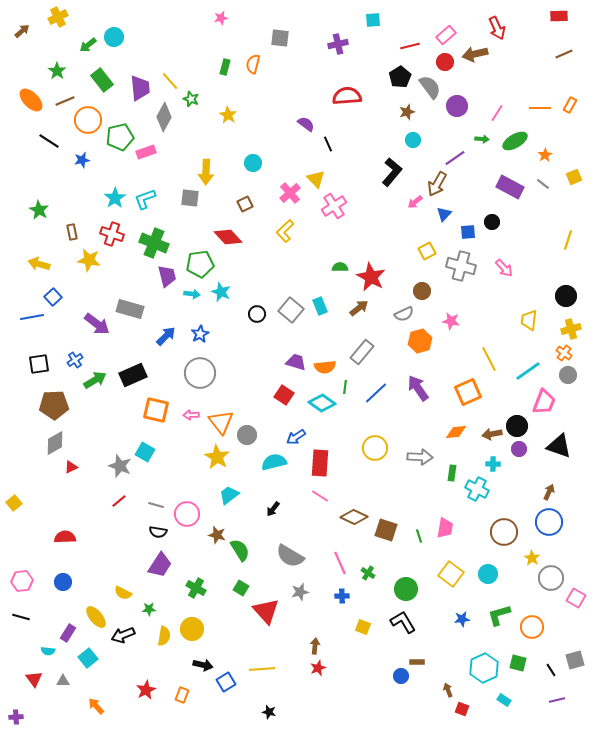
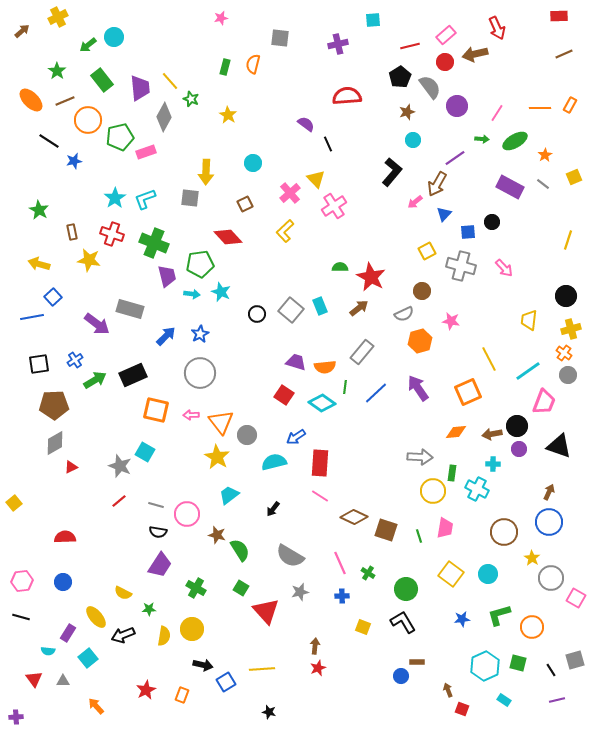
blue star at (82, 160): moved 8 px left, 1 px down
yellow circle at (375, 448): moved 58 px right, 43 px down
cyan hexagon at (484, 668): moved 1 px right, 2 px up
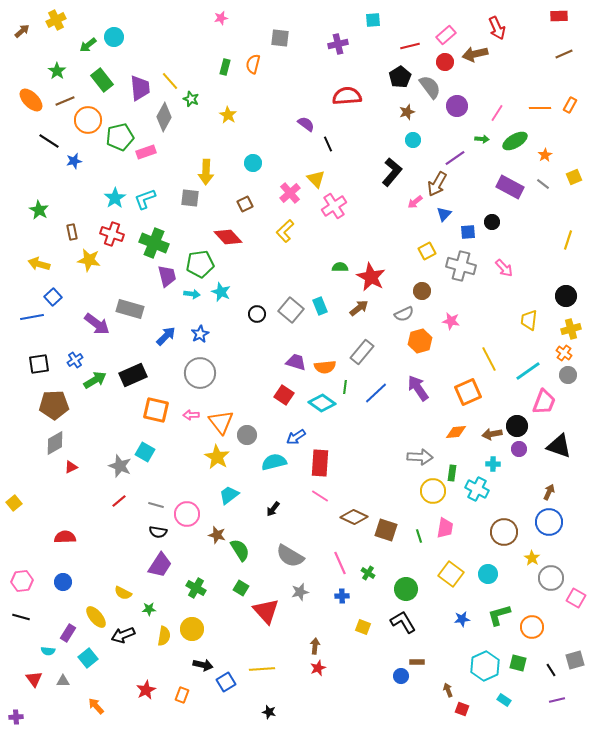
yellow cross at (58, 17): moved 2 px left, 3 px down
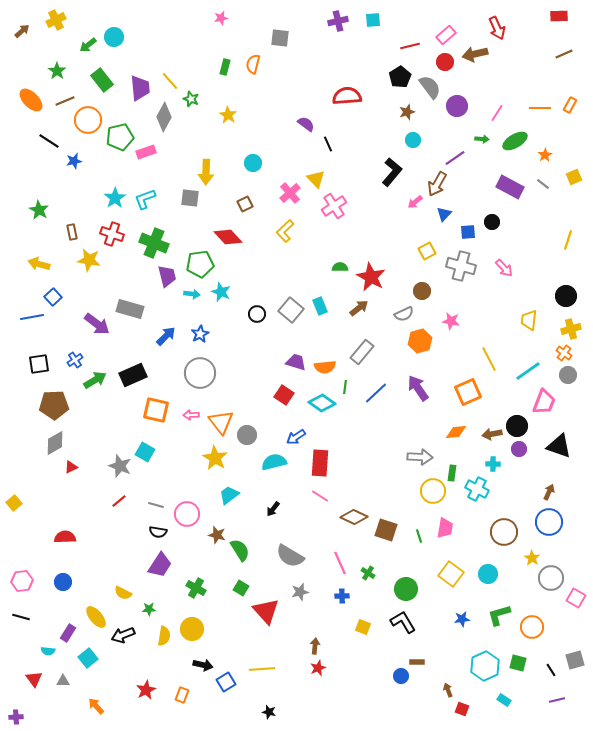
purple cross at (338, 44): moved 23 px up
yellow star at (217, 457): moved 2 px left, 1 px down
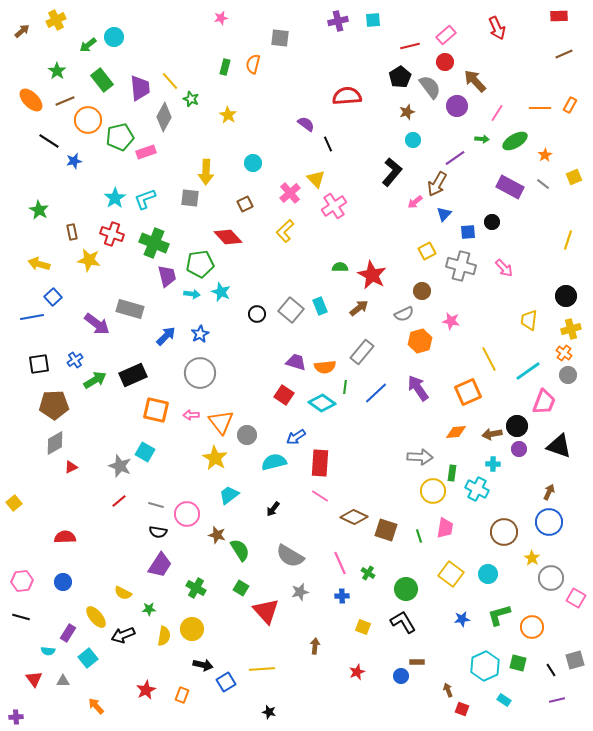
brown arrow at (475, 54): moved 27 px down; rotated 60 degrees clockwise
red star at (371, 277): moved 1 px right, 2 px up
red star at (318, 668): moved 39 px right, 4 px down
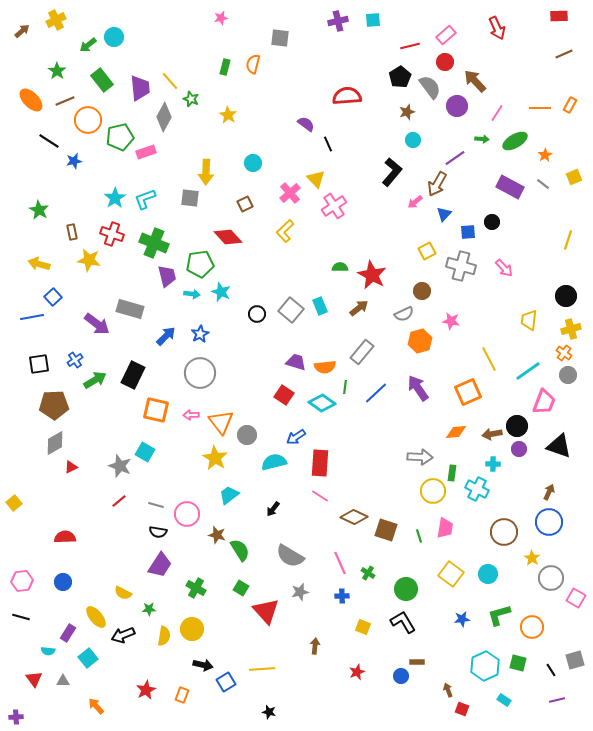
black rectangle at (133, 375): rotated 40 degrees counterclockwise
